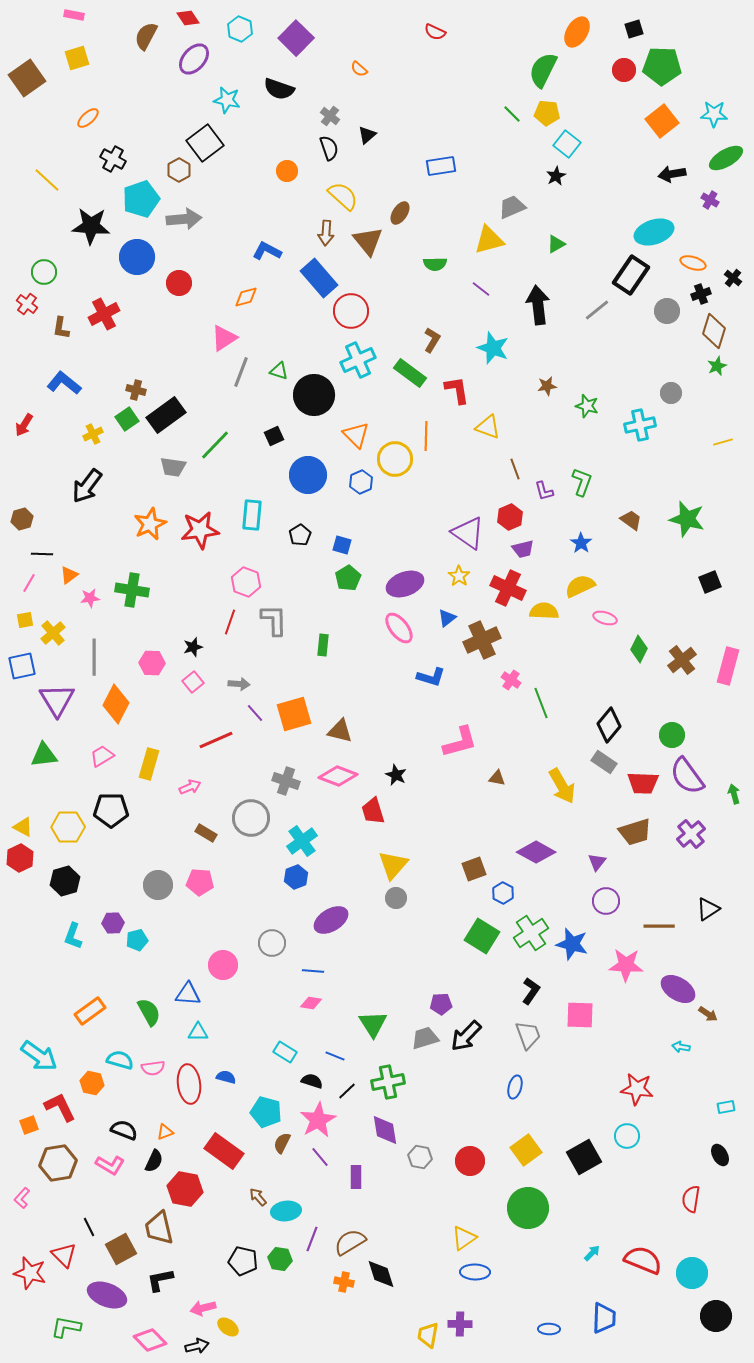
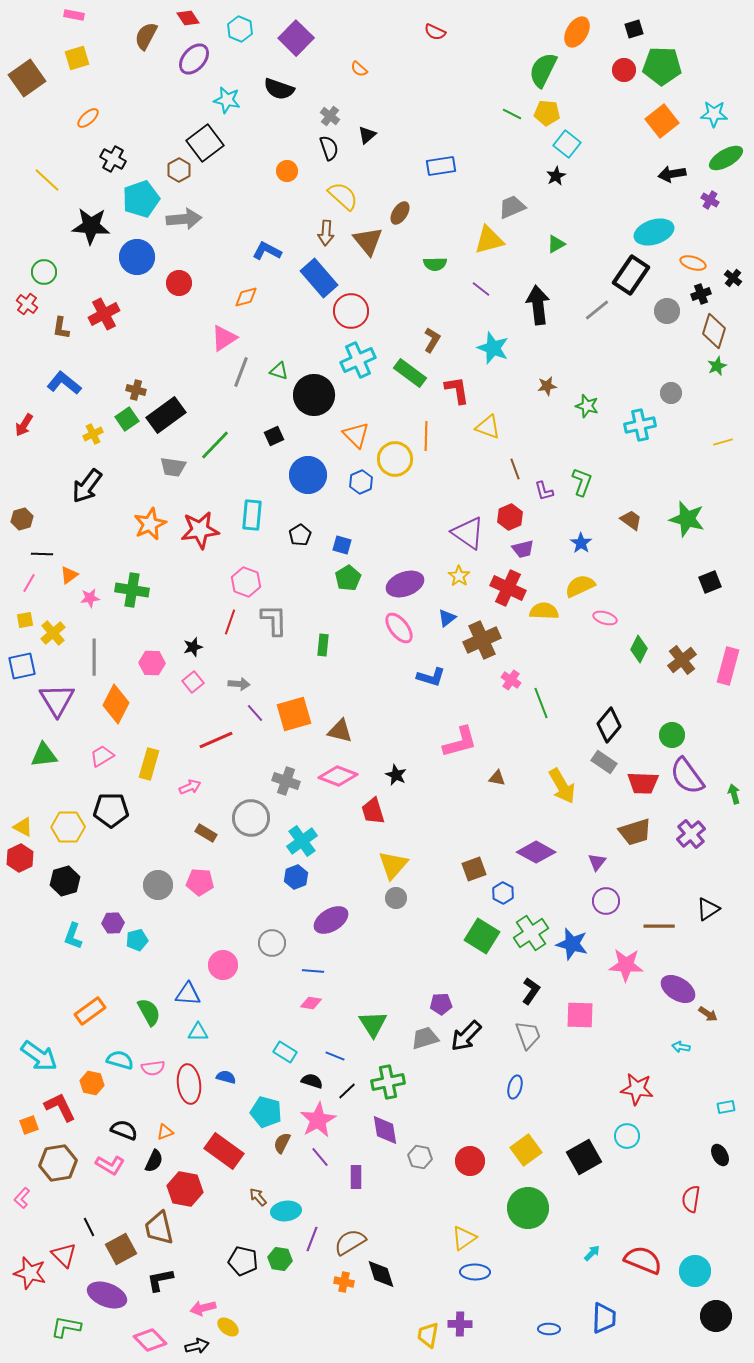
green line at (512, 114): rotated 18 degrees counterclockwise
cyan circle at (692, 1273): moved 3 px right, 2 px up
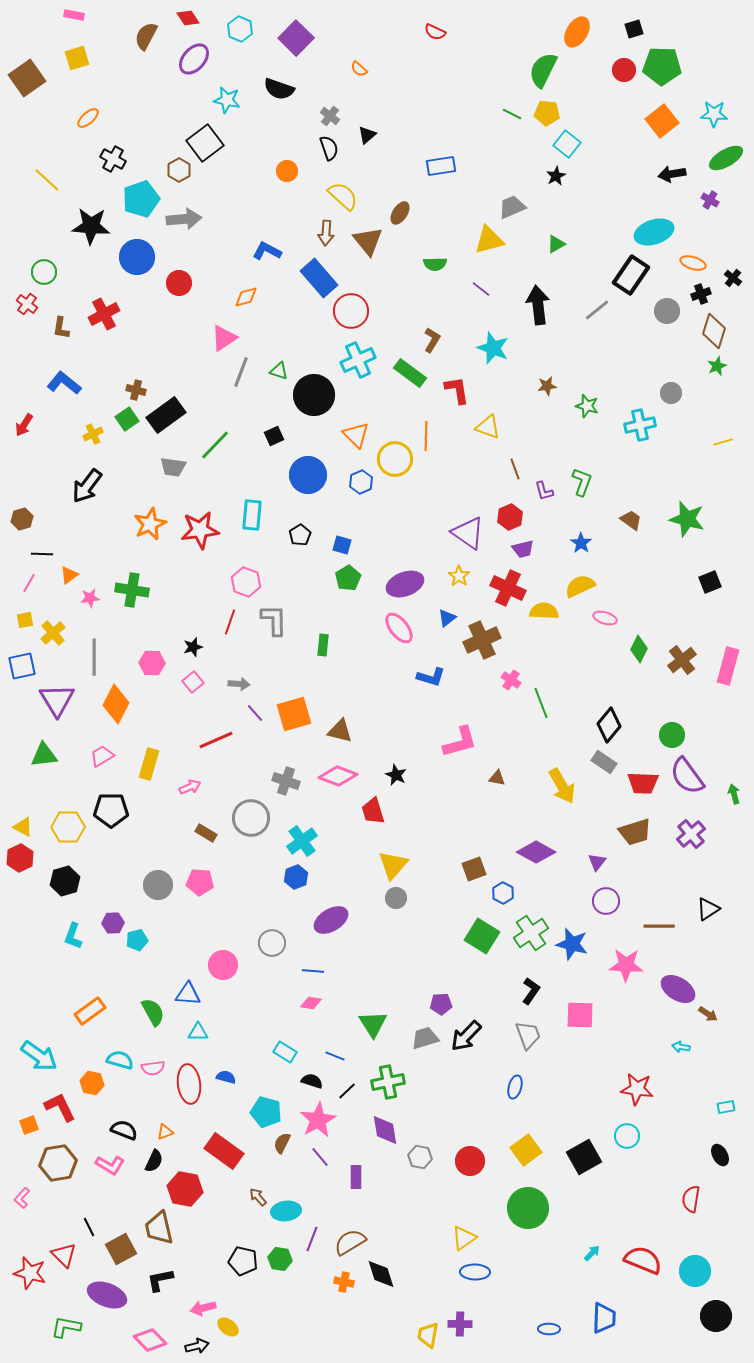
green semicircle at (149, 1012): moved 4 px right
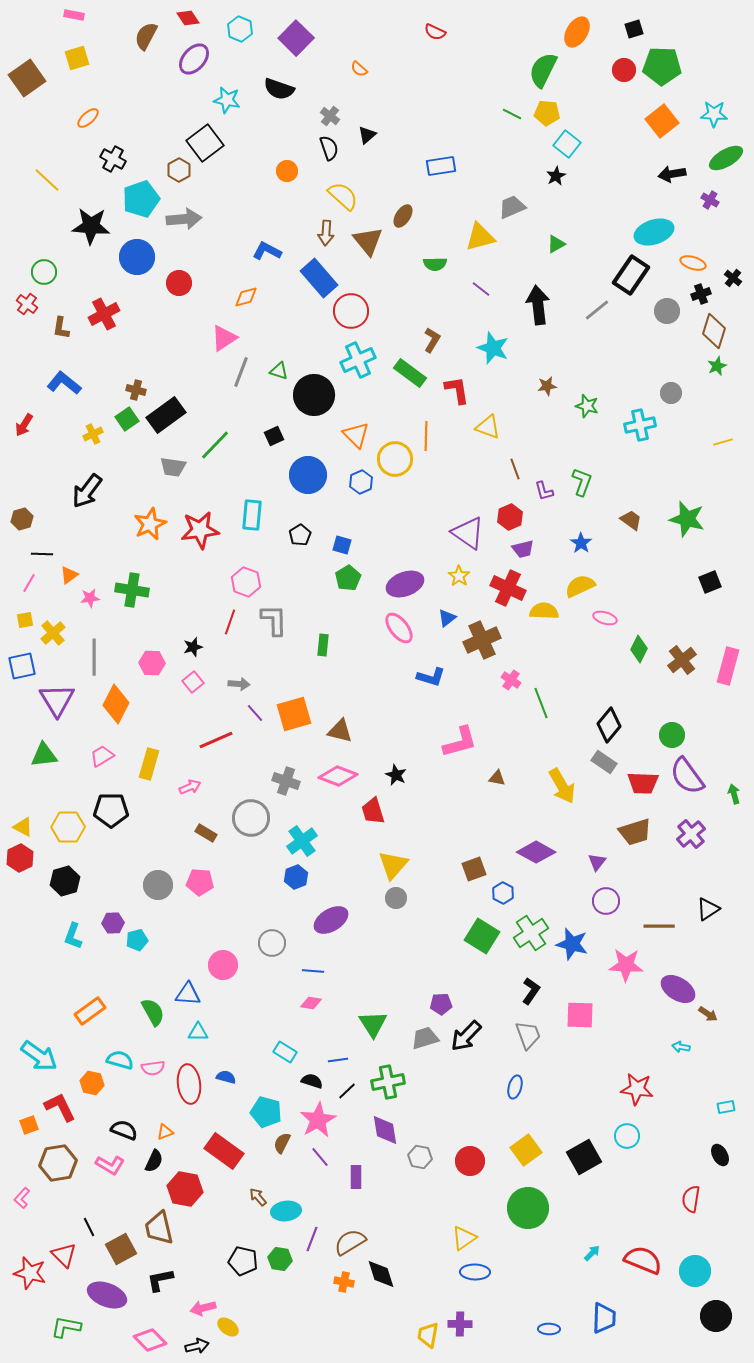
brown ellipse at (400, 213): moved 3 px right, 3 px down
yellow triangle at (489, 240): moved 9 px left, 3 px up
black arrow at (87, 486): moved 5 px down
blue line at (335, 1056): moved 3 px right, 4 px down; rotated 30 degrees counterclockwise
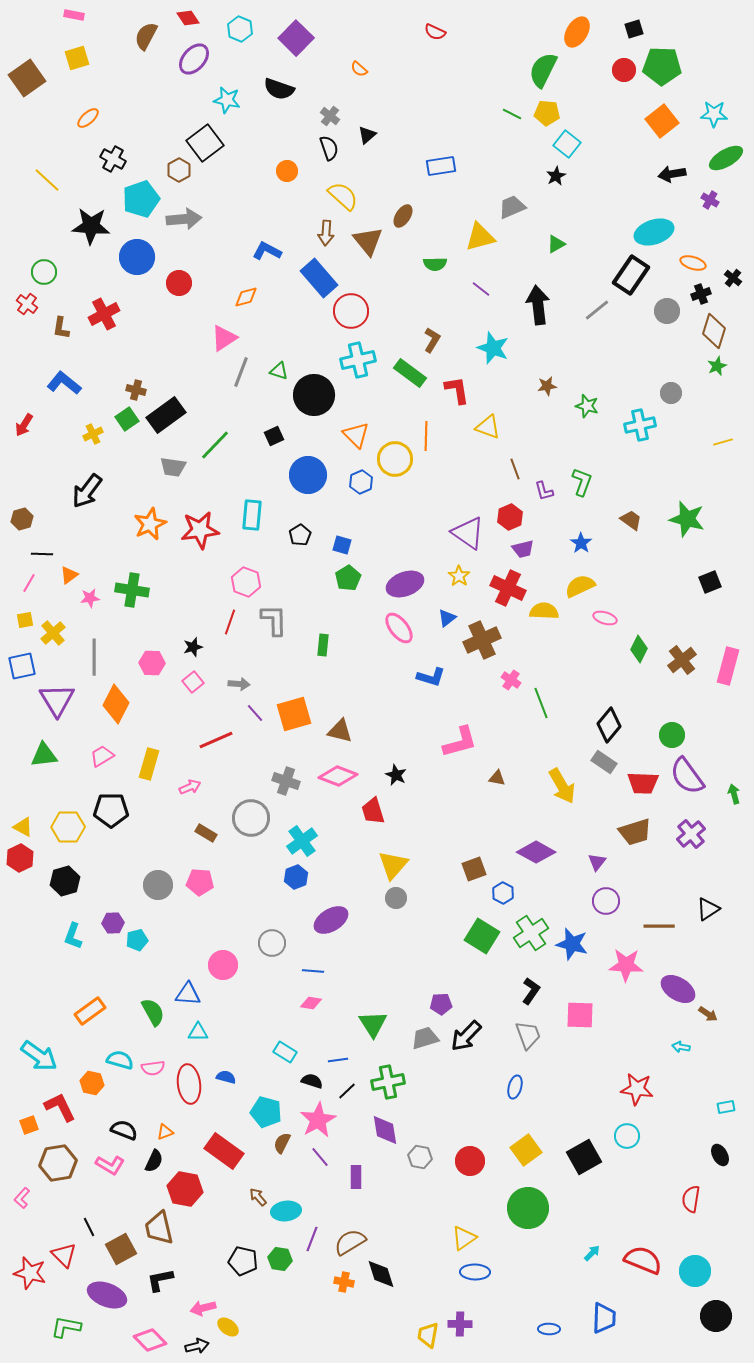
cyan cross at (358, 360): rotated 12 degrees clockwise
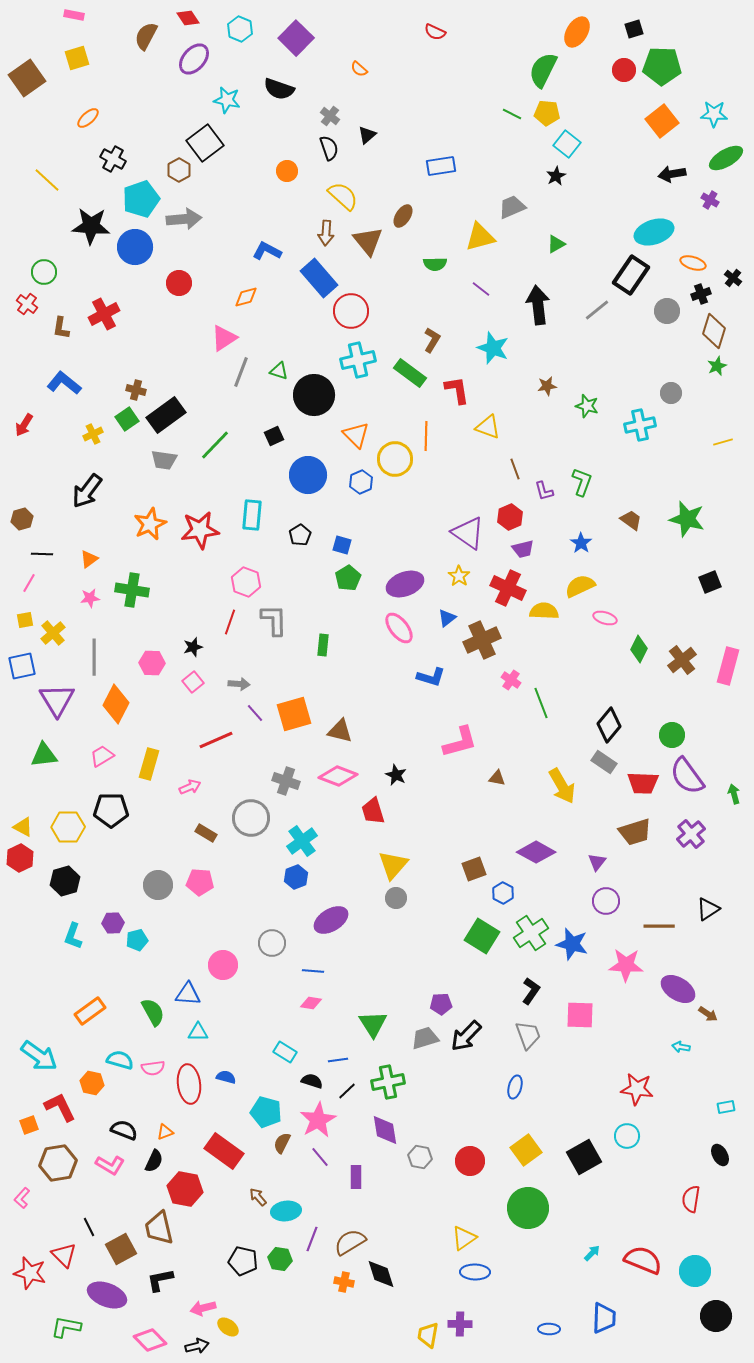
blue circle at (137, 257): moved 2 px left, 10 px up
gray trapezoid at (173, 467): moved 9 px left, 7 px up
orange triangle at (69, 575): moved 20 px right, 16 px up
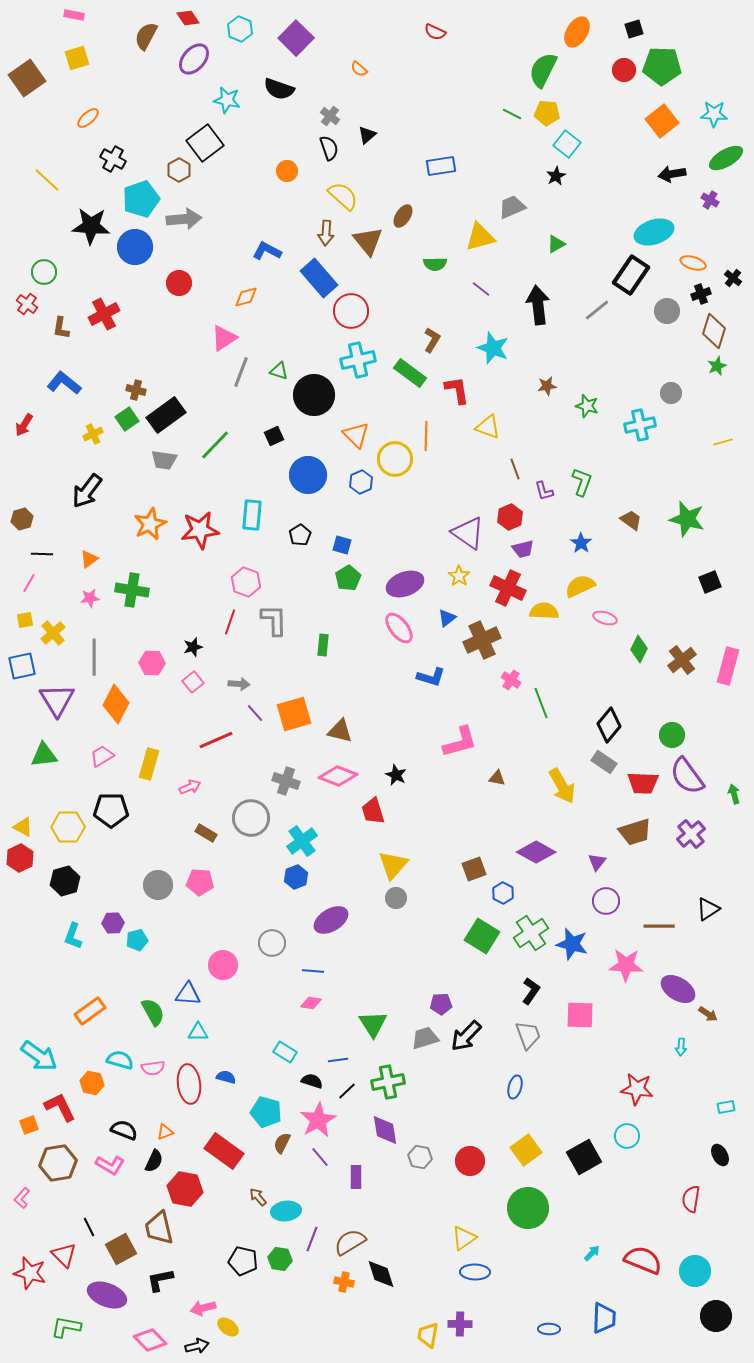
cyan arrow at (681, 1047): rotated 96 degrees counterclockwise
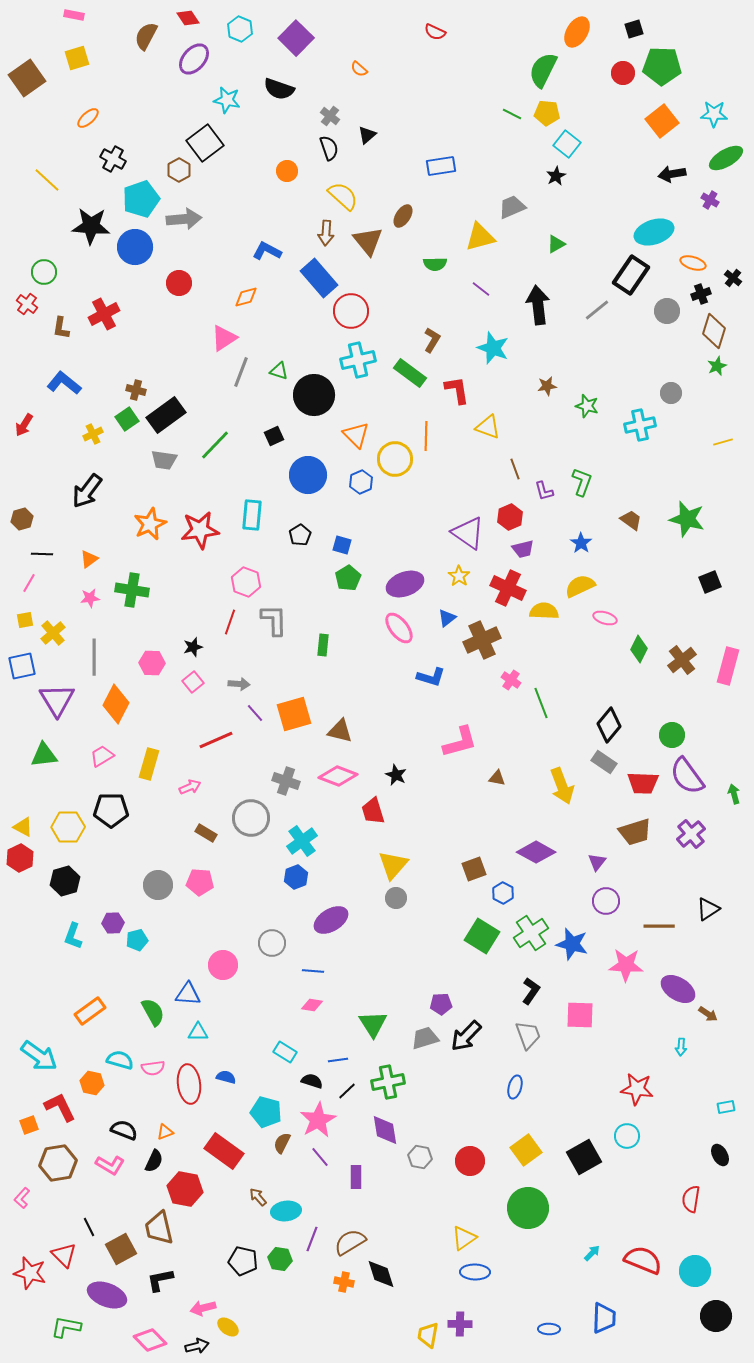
red circle at (624, 70): moved 1 px left, 3 px down
yellow arrow at (562, 786): rotated 9 degrees clockwise
pink diamond at (311, 1003): moved 1 px right, 2 px down
